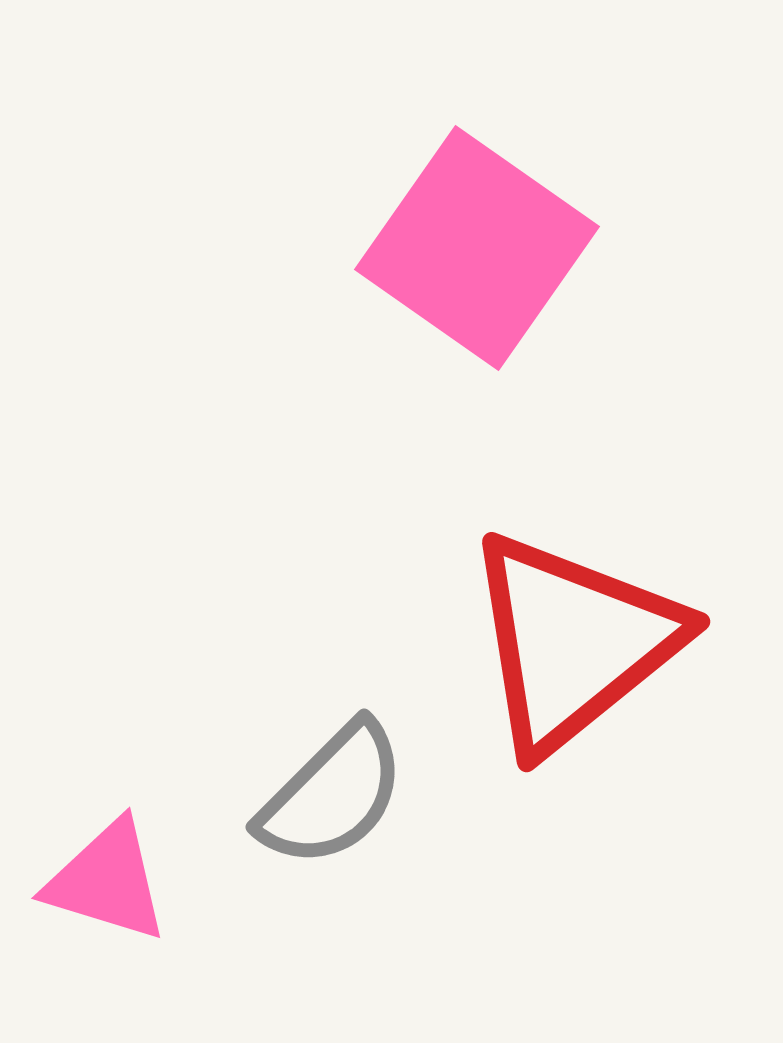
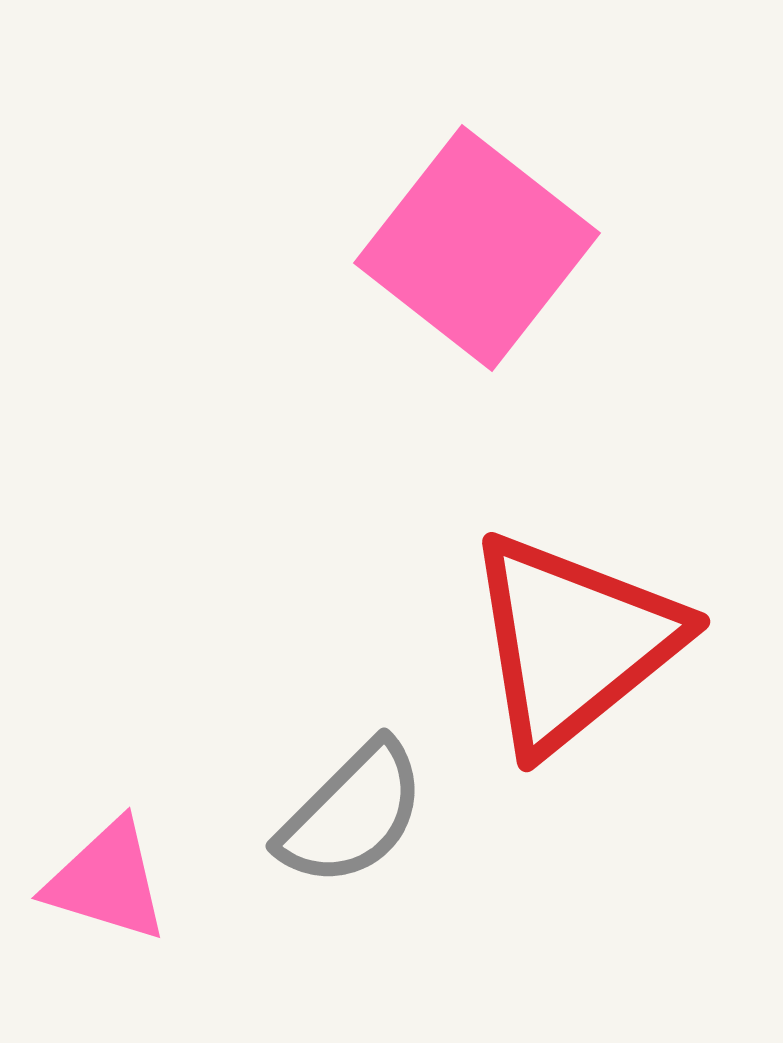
pink square: rotated 3 degrees clockwise
gray semicircle: moved 20 px right, 19 px down
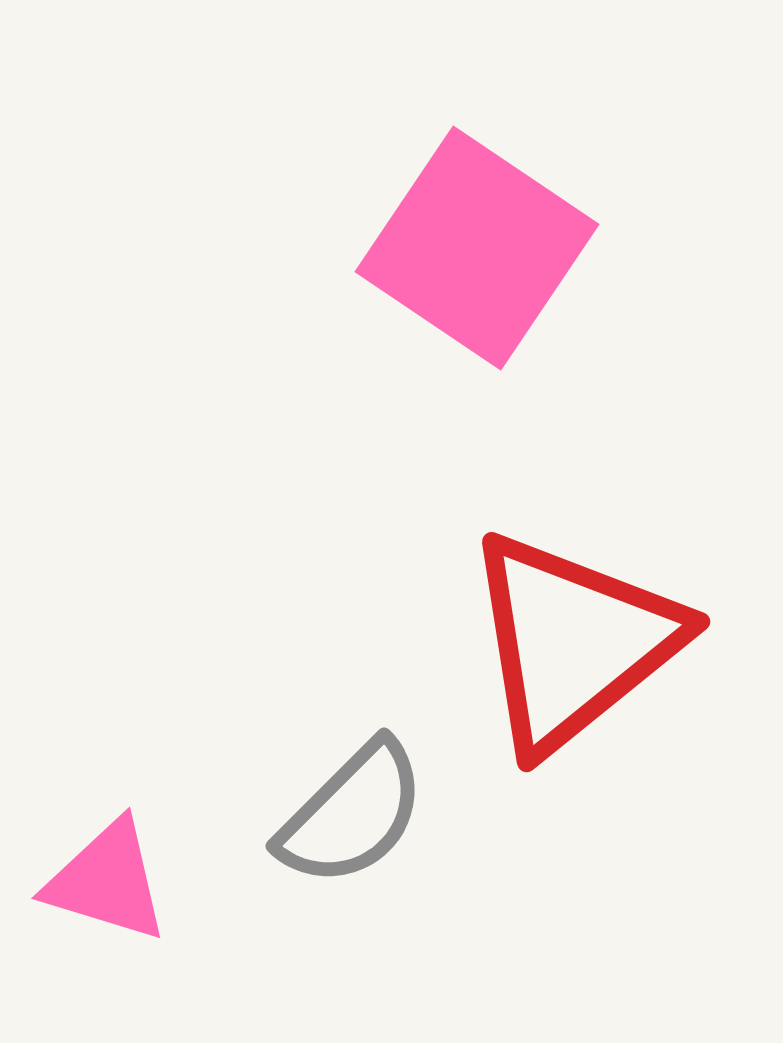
pink square: rotated 4 degrees counterclockwise
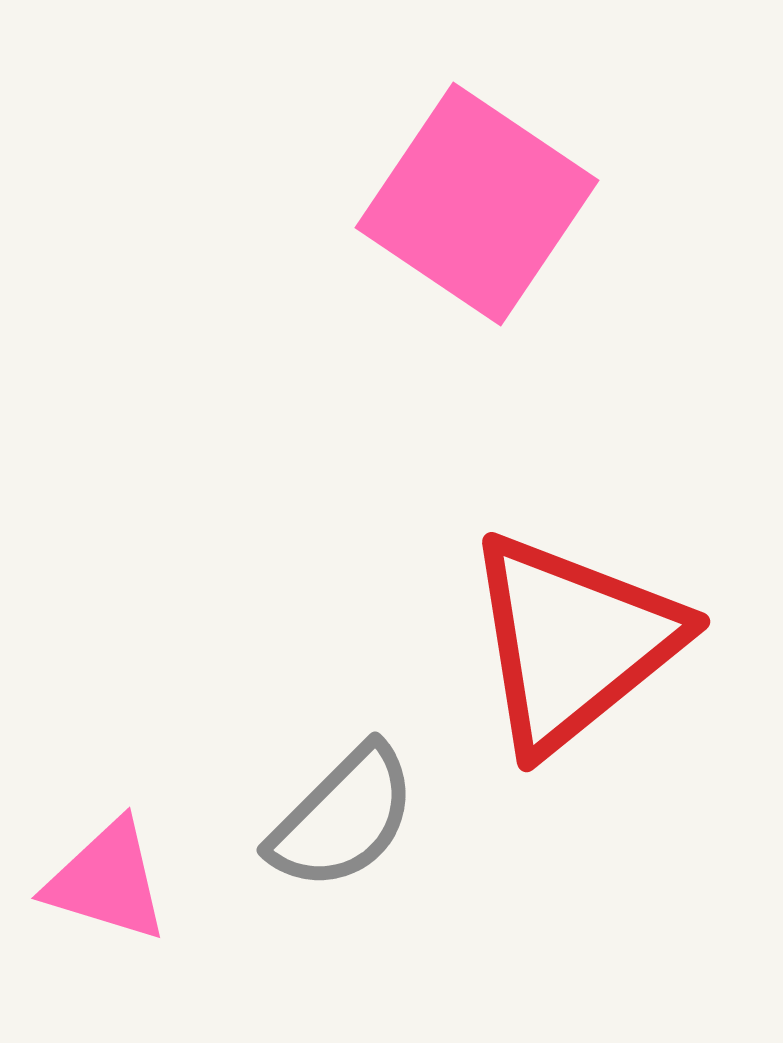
pink square: moved 44 px up
gray semicircle: moved 9 px left, 4 px down
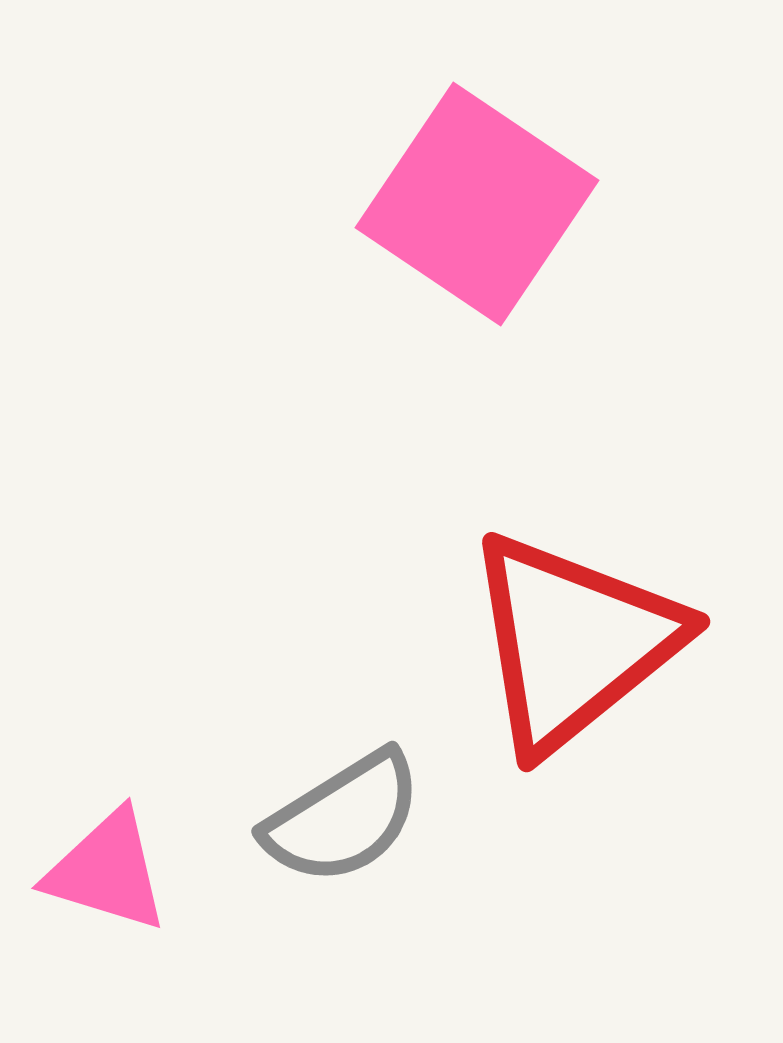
gray semicircle: rotated 13 degrees clockwise
pink triangle: moved 10 px up
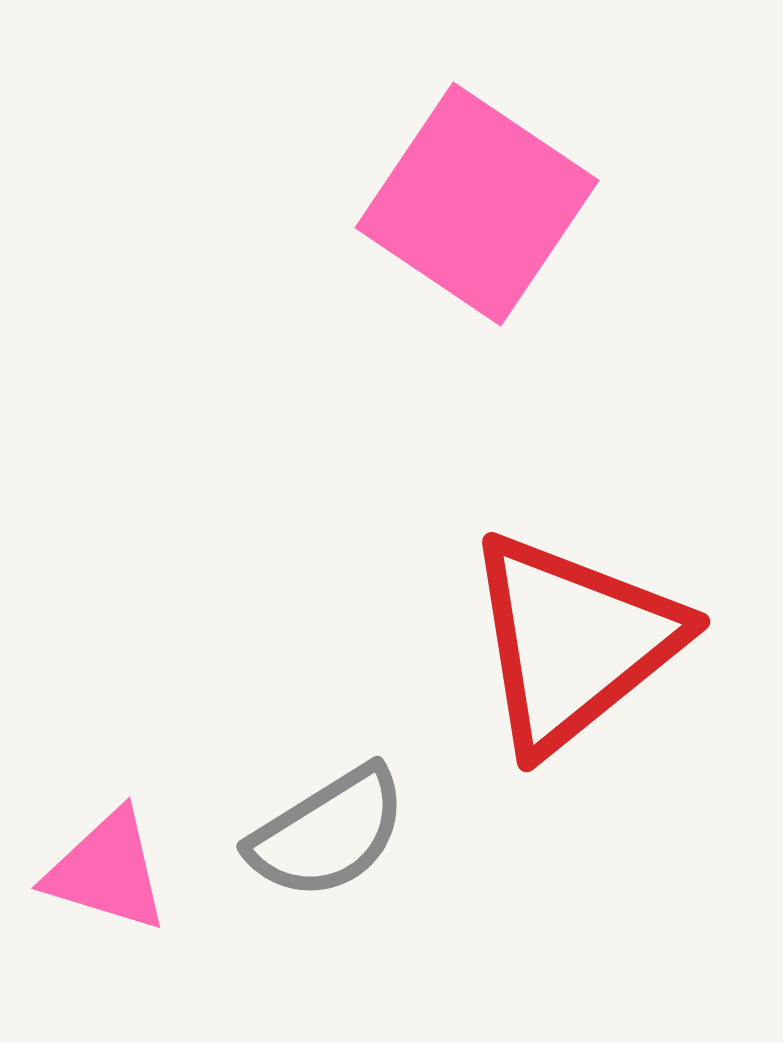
gray semicircle: moved 15 px left, 15 px down
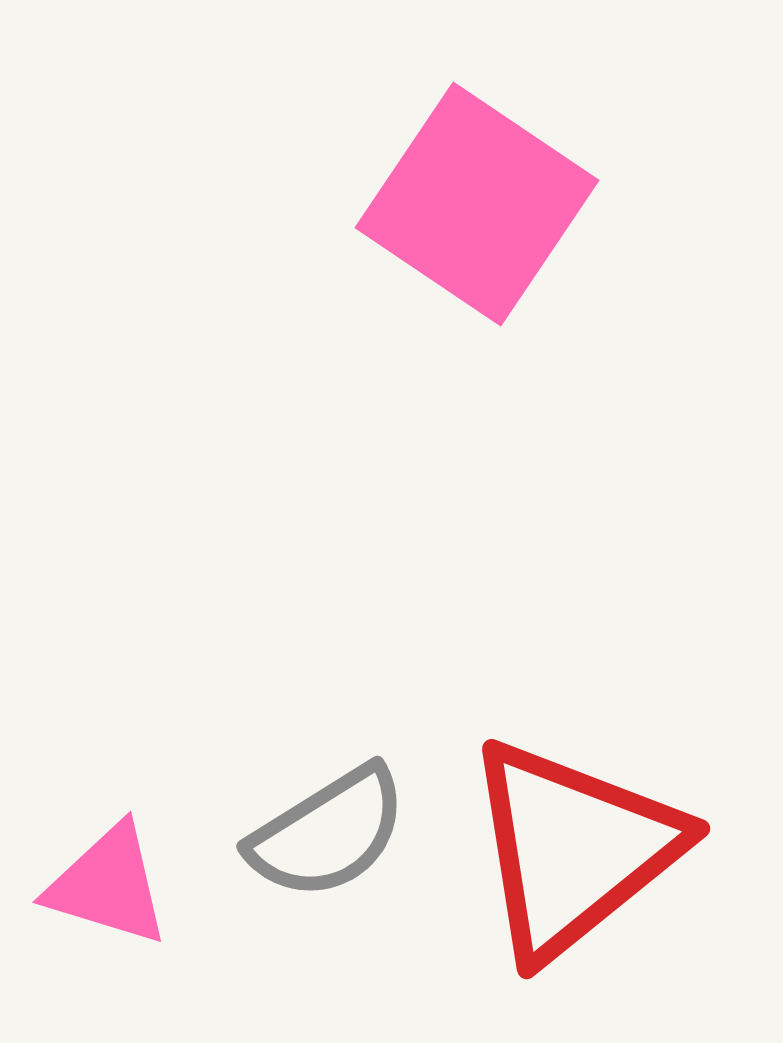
red triangle: moved 207 px down
pink triangle: moved 1 px right, 14 px down
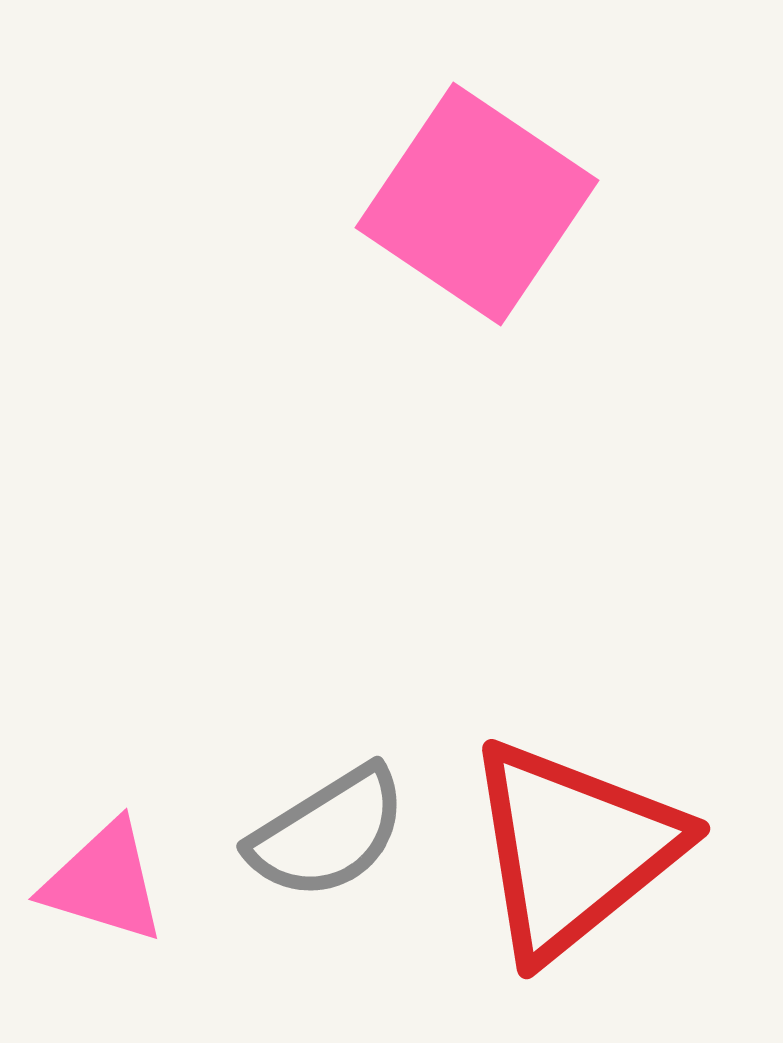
pink triangle: moved 4 px left, 3 px up
